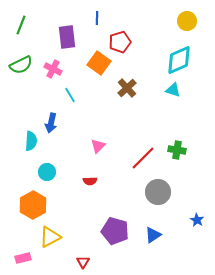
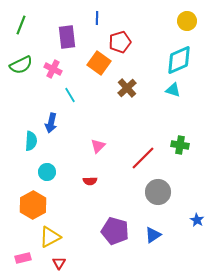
green cross: moved 3 px right, 5 px up
red triangle: moved 24 px left, 1 px down
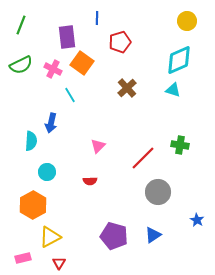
orange square: moved 17 px left
purple pentagon: moved 1 px left, 5 px down
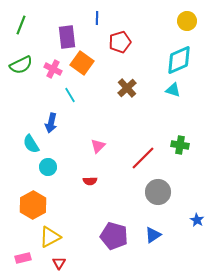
cyan semicircle: moved 3 px down; rotated 144 degrees clockwise
cyan circle: moved 1 px right, 5 px up
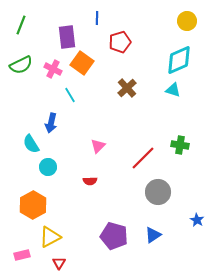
pink rectangle: moved 1 px left, 3 px up
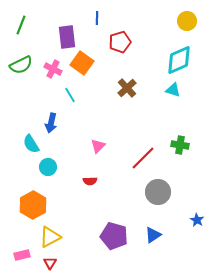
red triangle: moved 9 px left
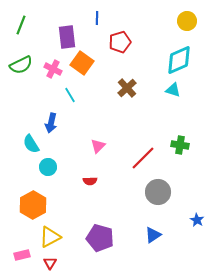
purple pentagon: moved 14 px left, 2 px down
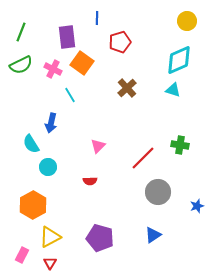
green line: moved 7 px down
blue star: moved 14 px up; rotated 24 degrees clockwise
pink rectangle: rotated 49 degrees counterclockwise
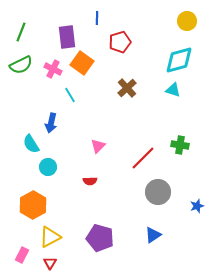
cyan diamond: rotated 8 degrees clockwise
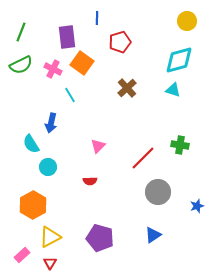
pink rectangle: rotated 21 degrees clockwise
